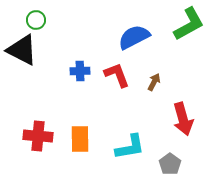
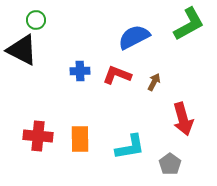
red L-shape: rotated 48 degrees counterclockwise
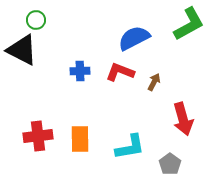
blue semicircle: moved 1 px down
red L-shape: moved 3 px right, 3 px up
red cross: rotated 12 degrees counterclockwise
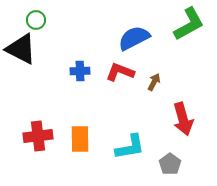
black triangle: moved 1 px left, 1 px up
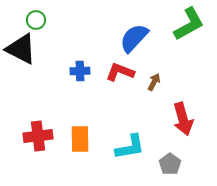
blue semicircle: rotated 20 degrees counterclockwise
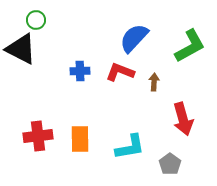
green L-shape: moved 1 px right, 22 px down
brown arrow: rotated 24 degrees counterclockwise
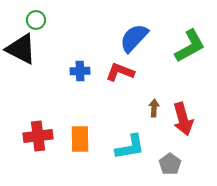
brown arrow: moved 26 px down
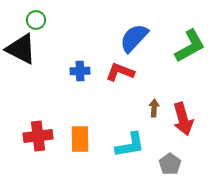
cyan L-shape: moved 2 px up
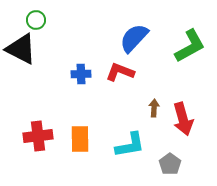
blue cross: moved 1 px right, 3 px down
